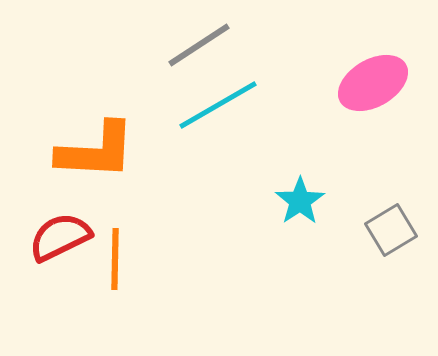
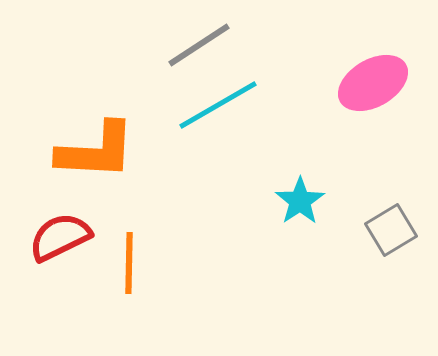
orange line: moved 14 px right, 4 px down
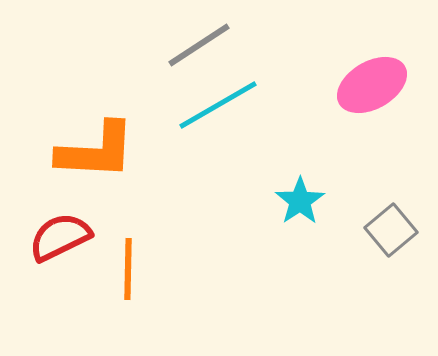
pink ellipse: moved 1 px left, 2 px down
gray square: rotated 9 degrees counterclockwise
orange line: moved 1 px left, 6 px down
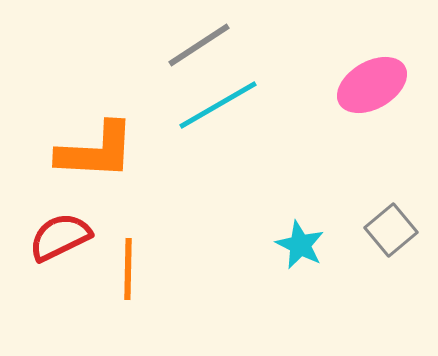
cyan star: moved 44 px down; rotated 12 degrees counterclockwise
